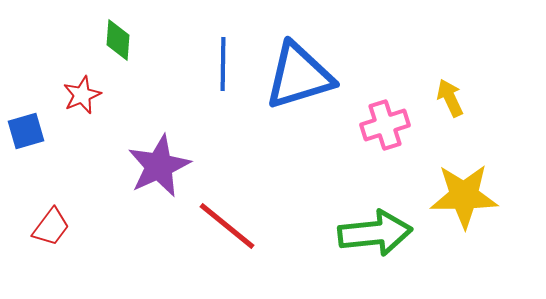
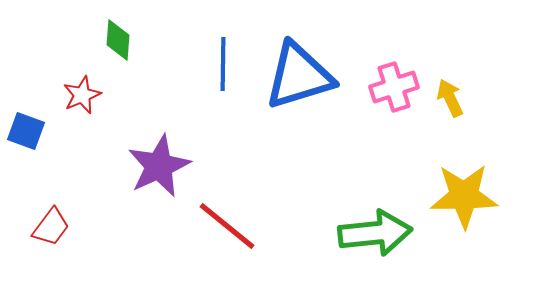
pink cross: moved 9 px right, 38 px up
blue square: rotated 36 degrees clockwise
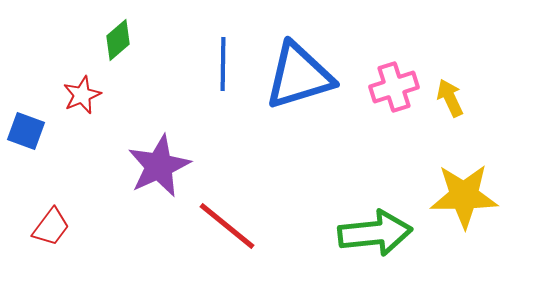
green diamond: rotated 45 degrees clockwise
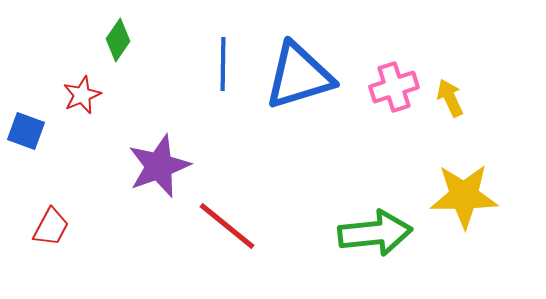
green diamond: rotated 15 degrees counterclockwise
purple star: rotated 4 degrees clockwise
red trapezoid: rotated 9 degrees counterclockwise
